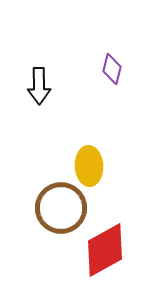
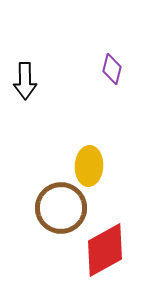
black arrow: moved 14 px left, 5 px up
yellow ellipse: rotated 6 degrees clockwise
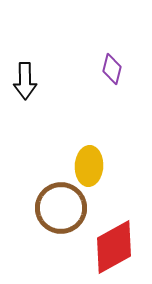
red diamond: moved 9 px right, 3 px up
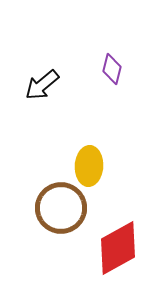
black arrow: moved 17 px right, 4 px down; rotated 51 degrees clockwise
red diamond: moved 4 px right, 1 px down
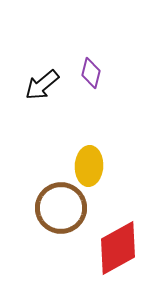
purple diamond: moved 21 px left, 4 px down
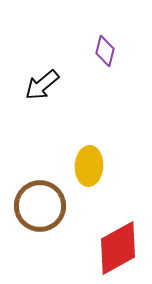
purple diamond: moved 14 px right, 22 px up
brown circle: moved 21 px left, 2 px up
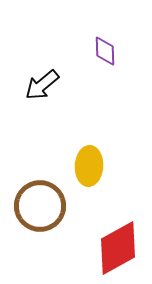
purple diamond: rotated 16 degrees counterclockwise
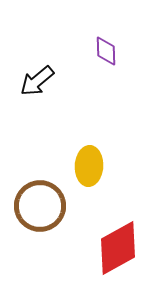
purple diamond: moved 1 px right
black arrow: moved 5 px left, 4 px up
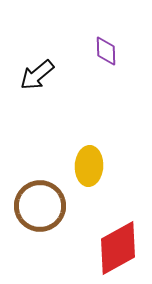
black arrow: moved 6 px up
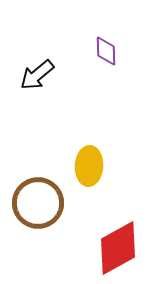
brown circle: moved 2 px left, 3 px up
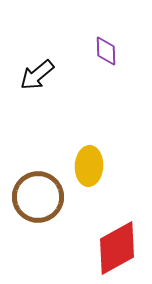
brown circle: moved 6 px up
red diamond: moved 1 px left
